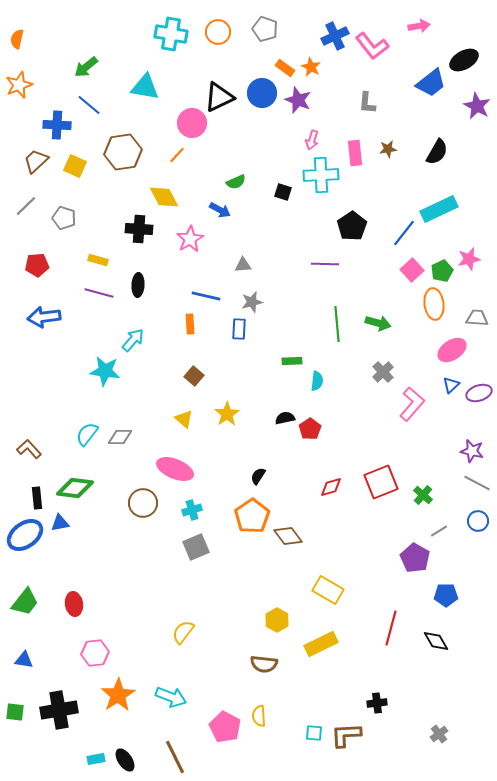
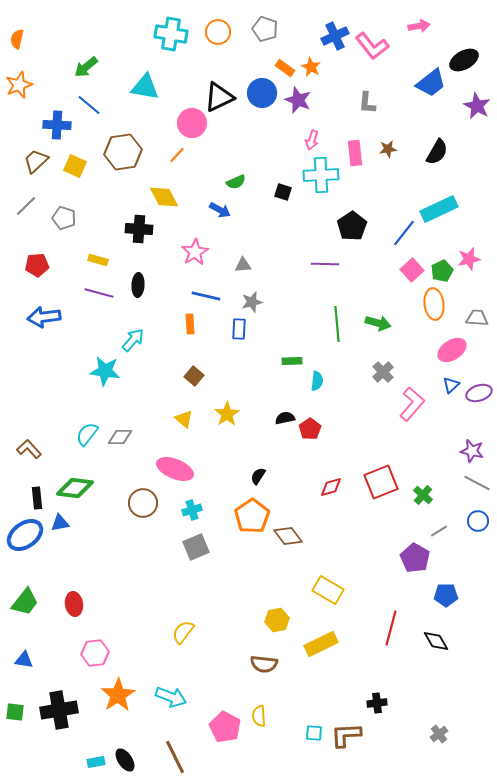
pink star at (190, 239): moved 5 px right, 13 px down
yellow hexagon at (277, 620): rotated 20 degrees clockwise
cyan rectangle at (96, 759): moved 3 px down
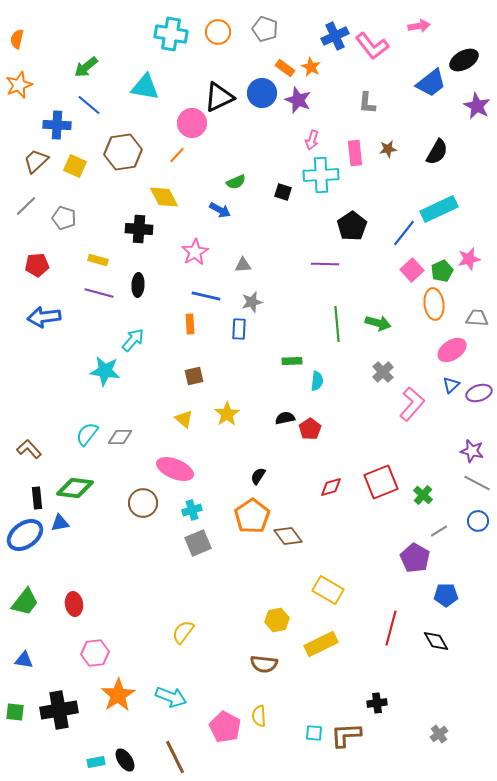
brown square at (194, 376): rotated 36 degrees clockwise
gray square at (196, 547): moved 2 px right, 4 px up
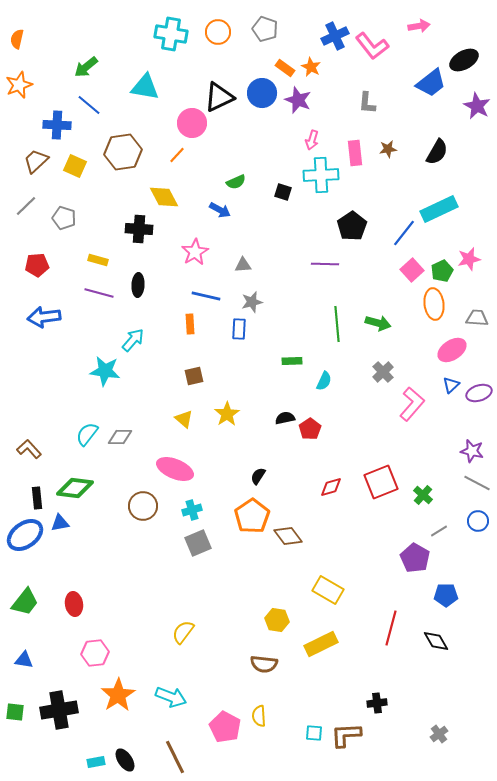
cyan semicircle at (317, 381): moved 7 px right; rotated 18 degrees clockwise
brown circle at (143, 503): moved 3 px down
yellow hexagon at (277, 620): rotated 20 degrees clockwise
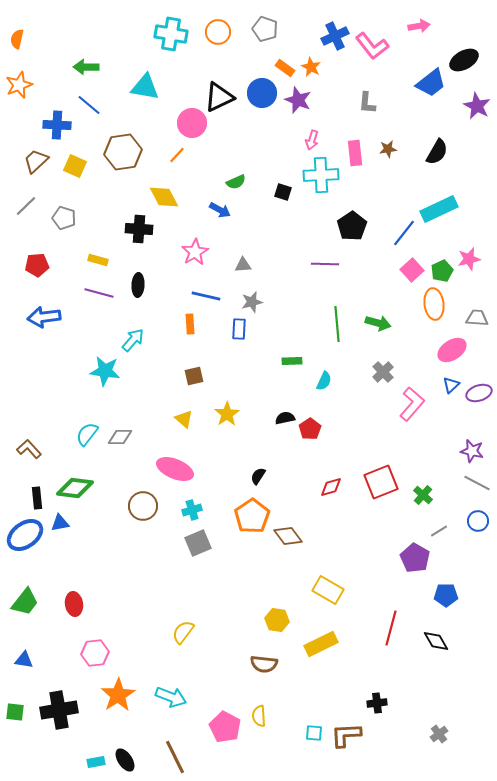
green arrow at (86, 67): rotated 40 degrees clockwise
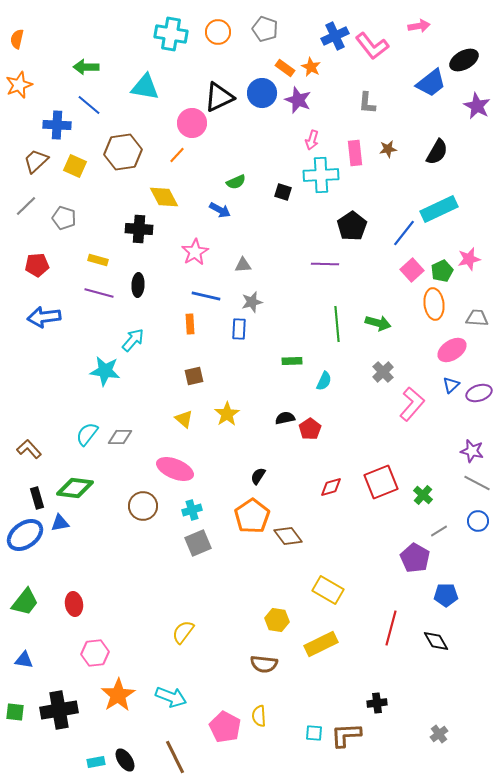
black rectangle at (37, 498): rotated 10 degrees counterclockwise
